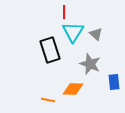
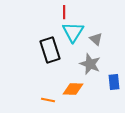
gray triangle: moved 5 px down
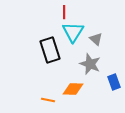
blue rectangle: rotated 14 degrees counterclockwise
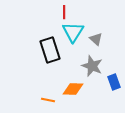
gray star: moved 2 px right, 2 px down
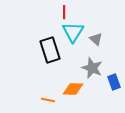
gray star: moved 2 px down
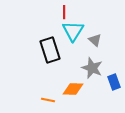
cyan triangle: moved 1 px up
gray triangle: moved 1 px left, 1 px down
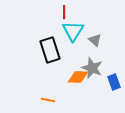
orange diamond: moved 5 px right, 12 px up
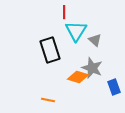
cyan triangle: moved 3 px right
orange diamond: rotated 15 degrees clockwise
blue rectangle: moved 5 px down
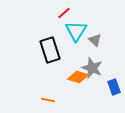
red line: moved 1 px down; rotated 48 degrees clockwise
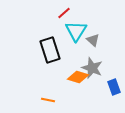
gray triangle: moved 2 px left
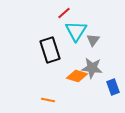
gray triangle: rotated 24 degrees clockwise
gray star: rotated 15 degrees counterclockwise
orange diamond: moved 1 px left, 1 px up
blue rectangle: moved 1 px left
